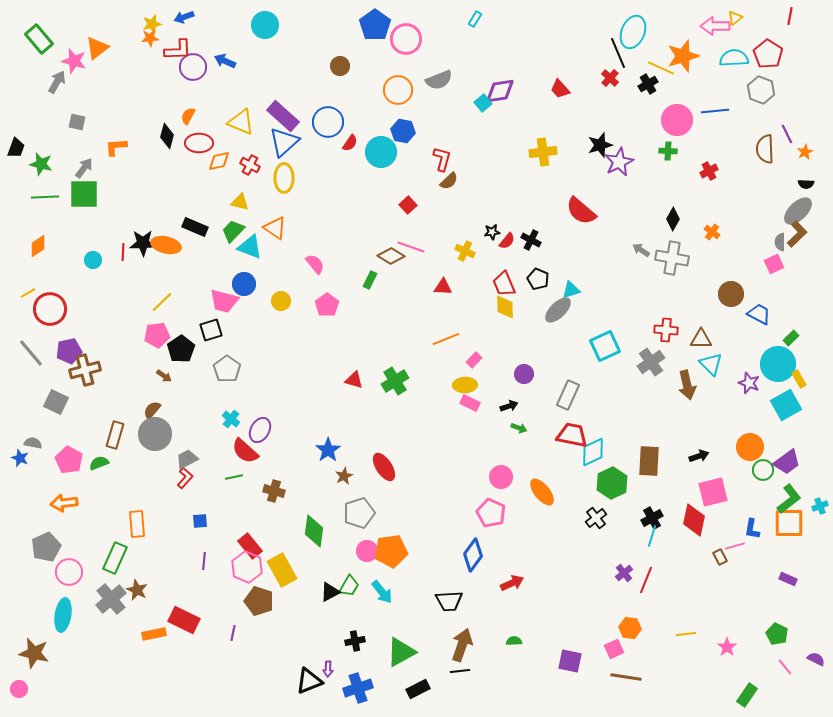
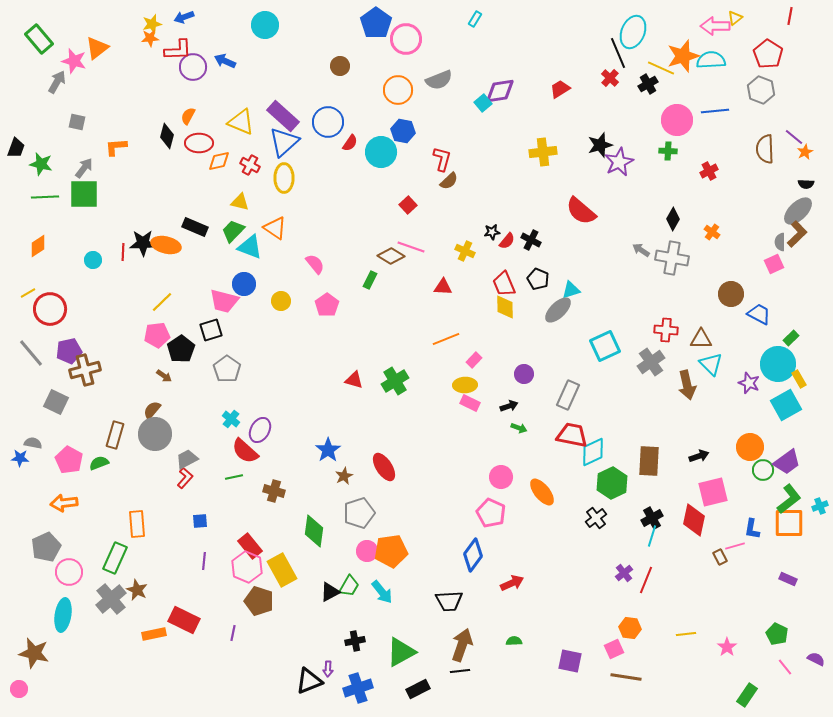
blue pentagon at (375, 25): moved 1 px right, 2 px up
cyan semicircle at (734, 58): moved 23 px left, 2 px down
red trapezoid at (560, 89): rotated 100 degrees clockwise
purple line at (787, 134): moved 7 px right, 3 px down; rotated 24 degrees counterclockwise
blue star at (20, 458): rotated 18 degrees counterclockwise
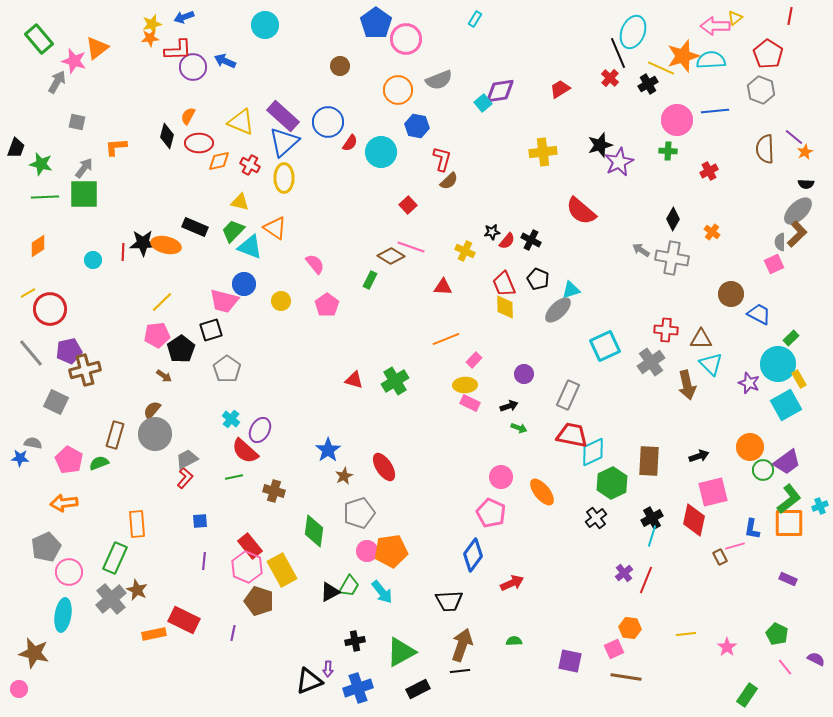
blue hexagon at (403, 131): moved 14 px right, 5 px up
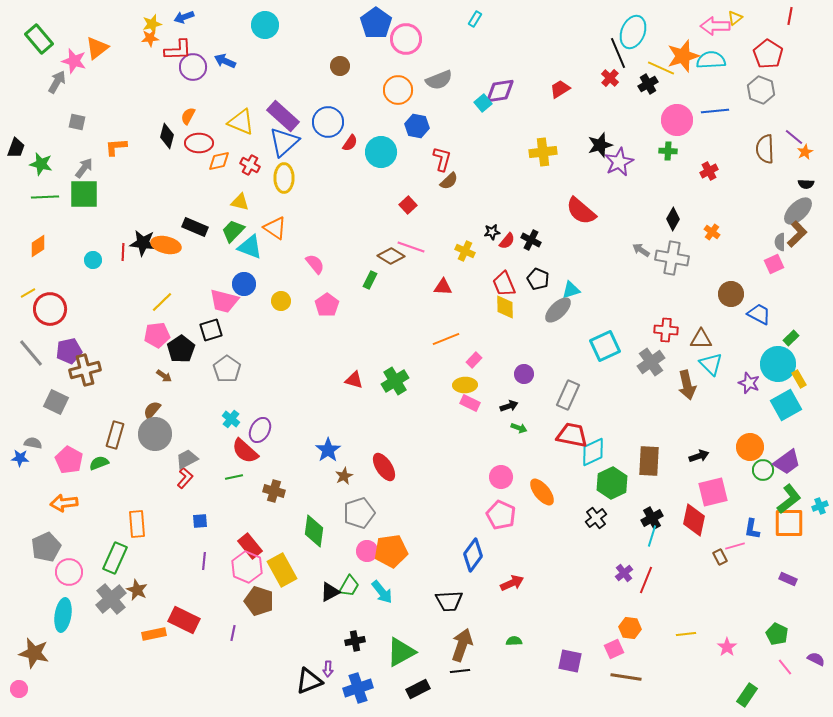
black star at (143, 243): rotated 8 degrees clockwise
pink pentagon at (491, 513): moved 10 px right, 2 px down
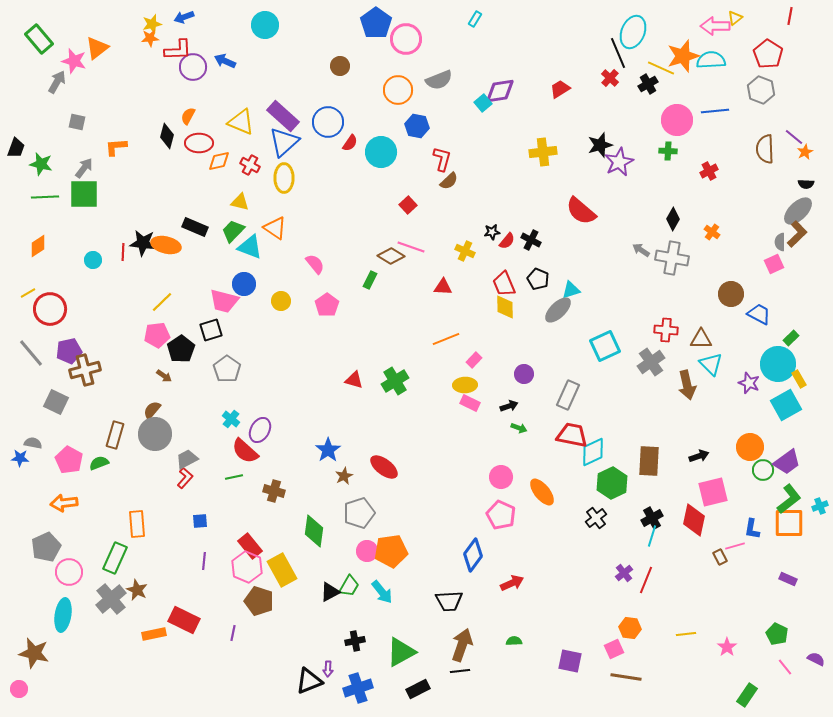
red ellipse at (384, 467): rotated 20 degrees counterclockwise
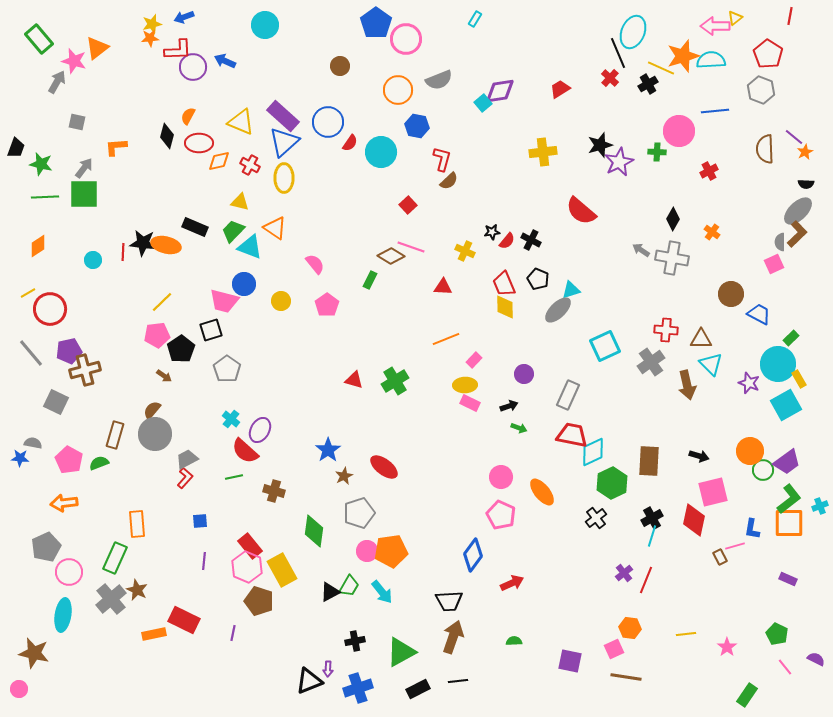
pink circle at (677, 120): moved 2 px right, 11 px down
green cross at (668, 151): moved 11 px left, 1 px down
orange circle at (750, 447): moved 4 px down
black arrow at (699, 456): rotated 36 degrees clockwise
brown arrow at (462, 645): moved 9 px left, 8 px up
black line at (460, 671): moved 2 px left, 10 px down
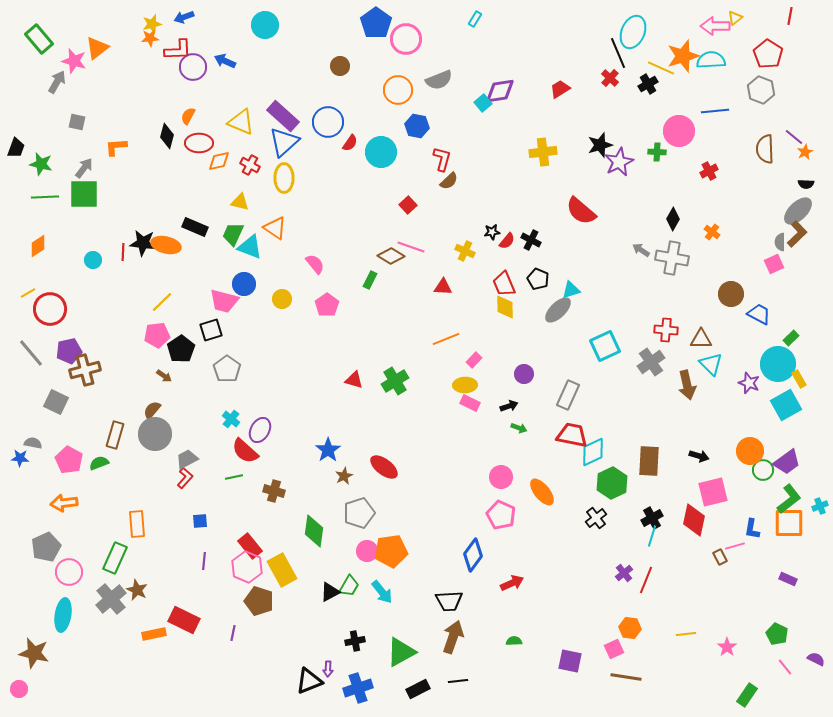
green trapezoid at (233, 231): moved 3 px down; rotated 20 degrees counterclockwise
yellow circle at (281, 301): moved 1 px right, 2 px up
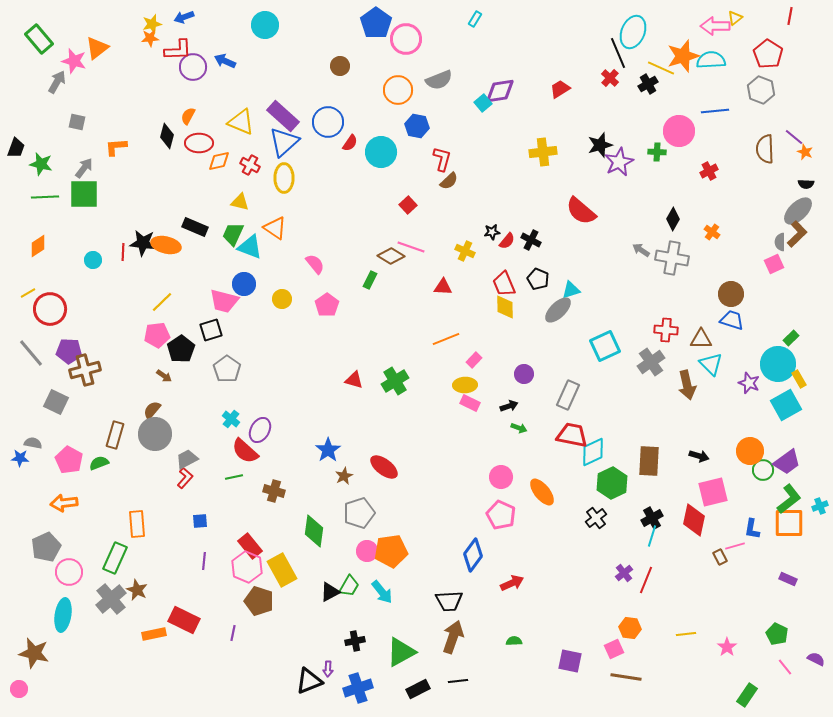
orange star at (805, 152): rotated 21 degrees counterclockwise
blue trapezoid at (759, 314): moved 27 px left, 6 px down; rotated 10 degrees counterclockwise
purple pentagon at (69, 351): rotated 15 degrees clockwise
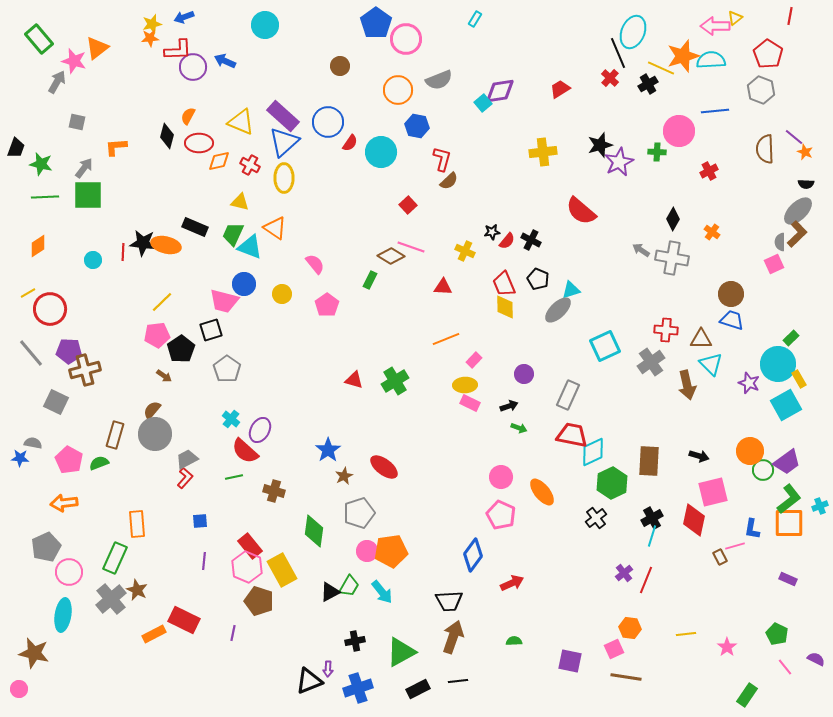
green square at (84, 194): moved 4 px right, 1 px down
yellow circle at (282, 299): moved 5 px up
orange rectangle at (154, 634): rotated 15 degrees counterclockwise
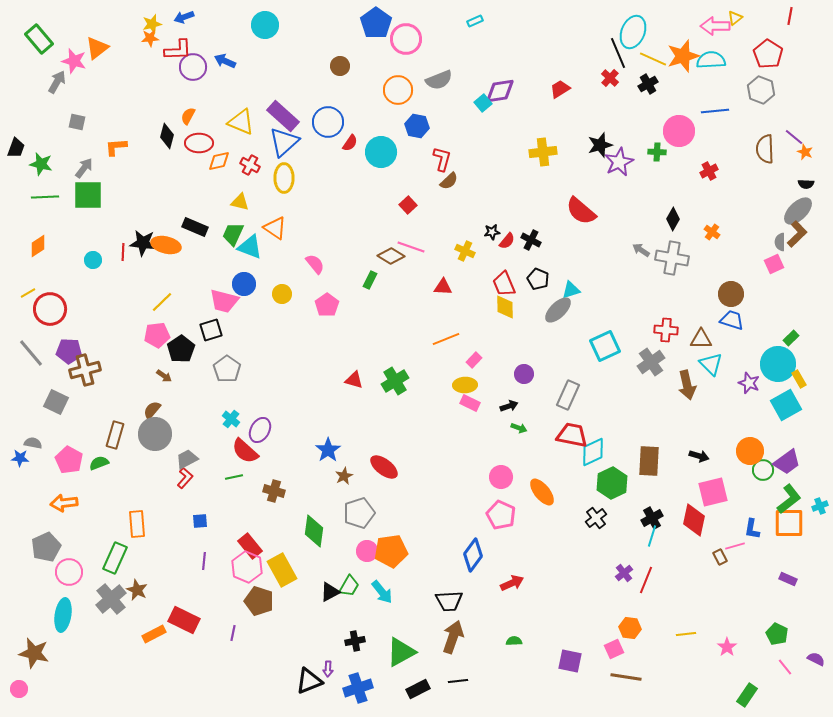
cyan rectangle at (475, 19): moved 2 px down; rotated 35 degrees clockwise
yellow line at (661, 68): moved 8 px left, 9 px up
